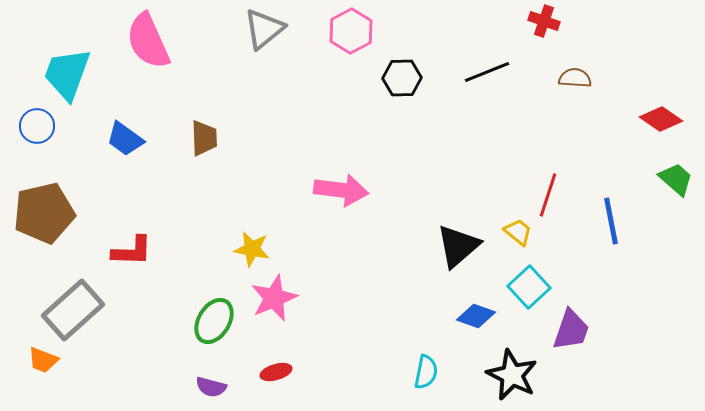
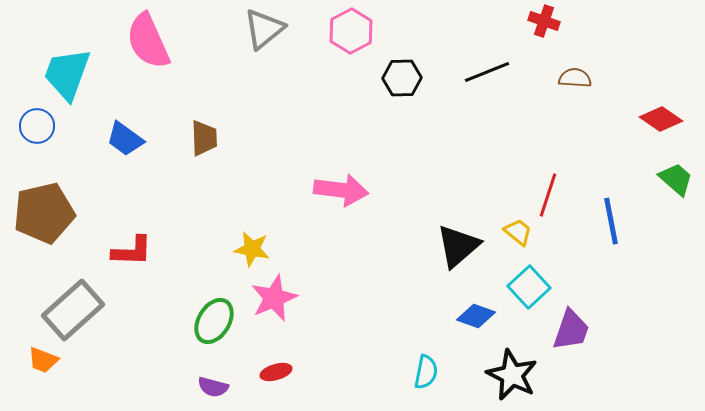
purple semicircle: moved 2 px right
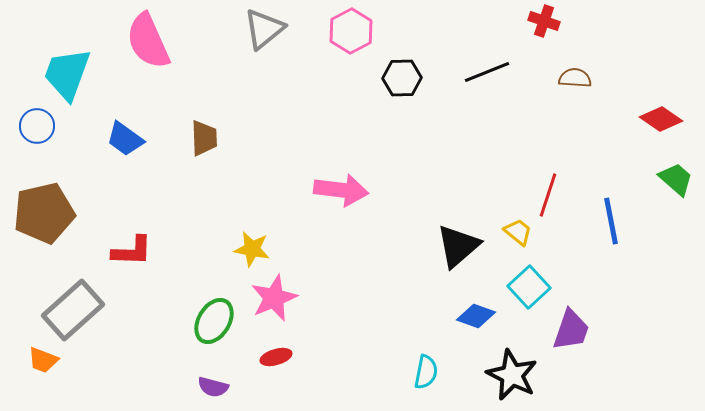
red ellipse: moved 15 px up
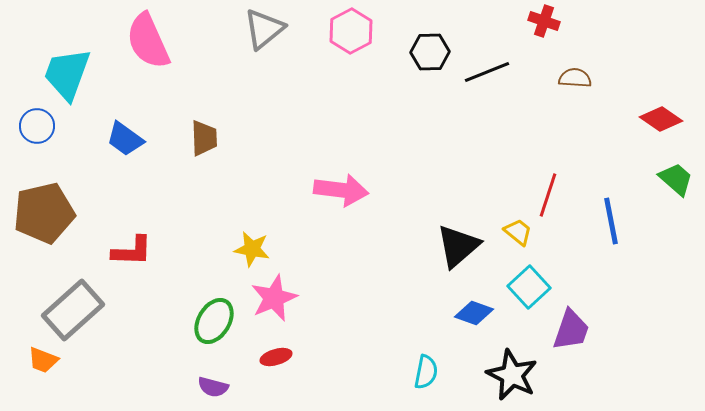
black hexagon: moved 28 px right, 26 px up
blue diamond: moved 2 px left, 3 px up
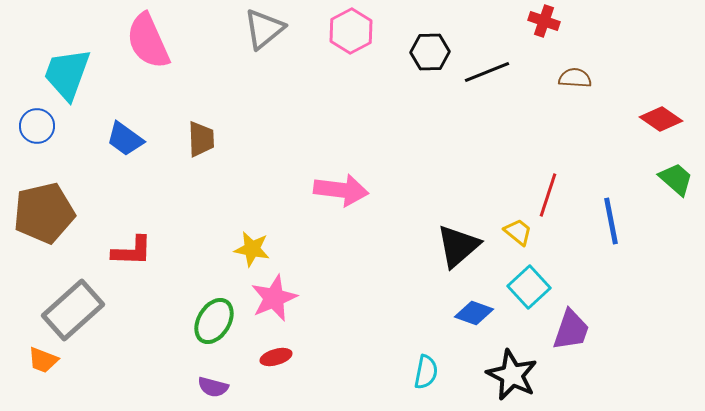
brown trapezoid: moved 3 px left, 1 px down
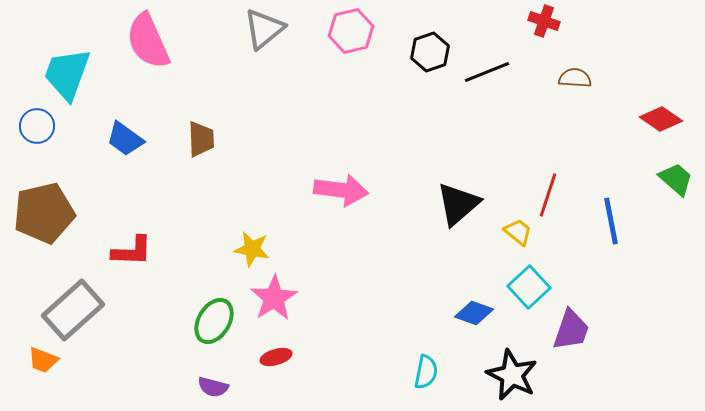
pink hexagon: rotated 15 degrees clockwise
black hexagon: rotated 18 degrees counterclockwise
black triangle: moved 42 px up
pink star: rotated 9 degrees counterclockwise
